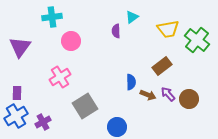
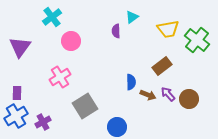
cyan cross: rotated 30 degrees counterclockwise
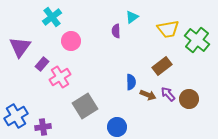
purple rectangle: moved 25 px right, 29 px up; rotated 40 degrees clockwise
purple cross: moved 5 px down; rotated 21 degrees clockwise
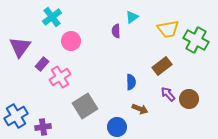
green cross: moved 1 px left; rotated 10 degrees counterclockwise
brown arrow: moved 8 px left, 14 px down
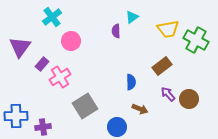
blue cross: rotated 30 degrees clockwise
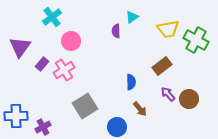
pink cross: moved 4 px right, 7 px up
brown arrow: rotated 28 degrees clockwise
purple cross: rotated 21 degrees counterclockwise
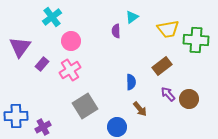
green cross: rotated 25 degrees counterclockwise
pink cross: moved 6 px right
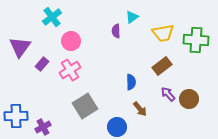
yellow trapezoid: moved 5 px left, 4 px down
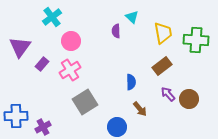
cyan triangle: rotated 40 degrees counterclockwise
yellow trapezoid: rotated 90 degrees counterclockwise
gray square: moved 4 px up
